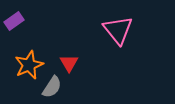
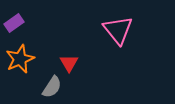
purple rectangle: moved 2 px down
orange star: moved 9 px left, 6 px up
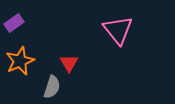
orange star: moved 2 px down
gray semicircle: rotated 15 degrees counterclockwise
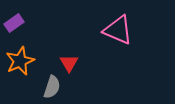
pink triangle: rotated 28 degrees counterclockwise
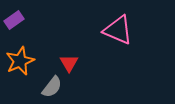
purple rectangle: moved 3 px up
gray semicircle: rotated 20 degrees clockwise
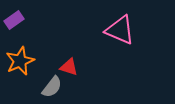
pink triangle: moved 2 px right
red triangle: moved 4 px down; rotated 42 degrees counterclockwise
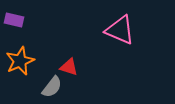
purple rectangle: rotated 48 degrees clockwise
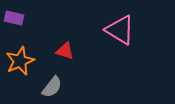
purple rectangle: moved 2 px up
pink triangle: rotated 8 degrees clockwise
red triangle: moved 4 px left, 16 px up
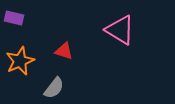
red triangle: moved 1 px left
gray semicircle: moved 2 px right, 1 px down
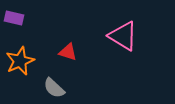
pink triangle: moved 3 px right, 6 px down
red triangle: moved 4 px right, 1 px down
gray semicircle: rotated 95 degrees clockwise
